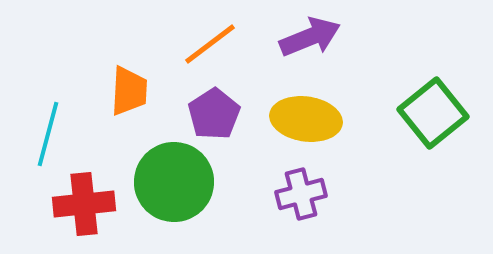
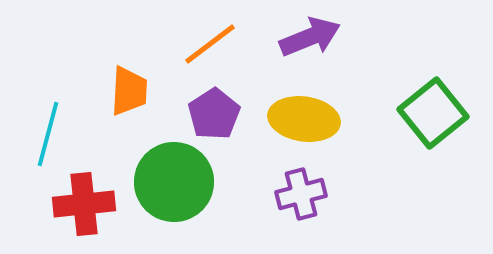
yellow ellipse: moved 2 px left
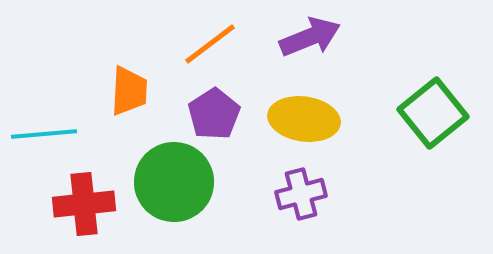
cyan line: moved 4 px left; rotated 70 degrees clockwise
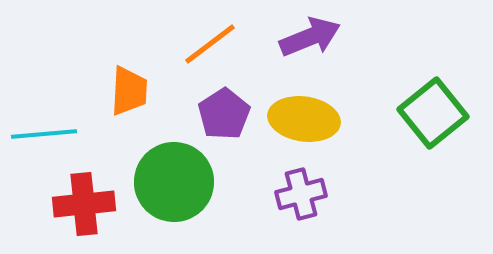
purple pentagon: moved 10 px right
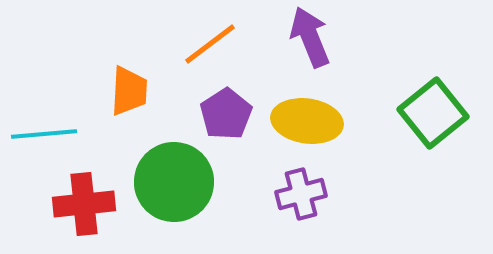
purple arrow: rotated 90 degrees counterclockwise
purple pentagon: moved 2 px right
yellow ellipse: moved 3 px right, 2 px down
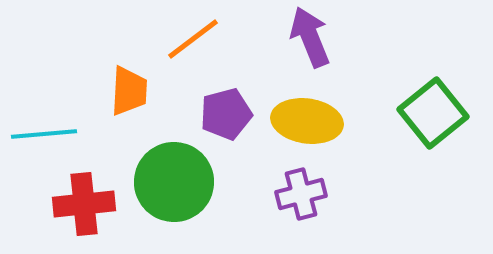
orange line: moved 17 px left, 5 px up
purple pentagon: rotated 18 degrees clockwise
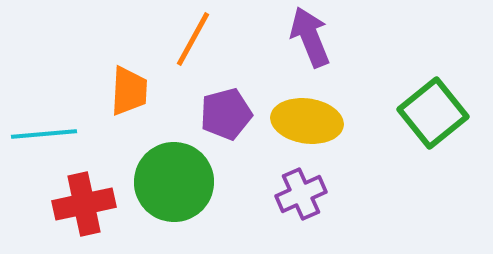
orange line: rotated 24 degrees counterclockwise
purple cross: rotated 9 degrees counterclockwise
red cross: rotated 6 degrees counterclockwise
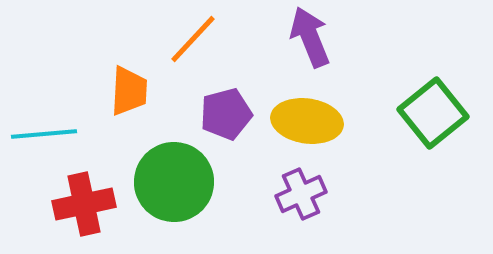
orange line: rotated 14 degrees clockwise
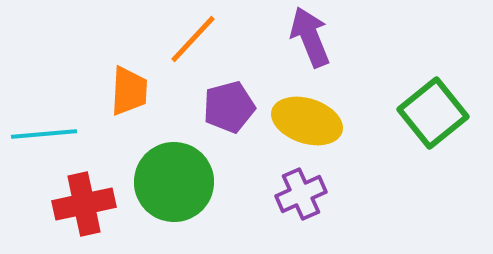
purple pentagon: moved 3 px right, 7 px up
yellow ellipse: rotated 10 degrees clockwise
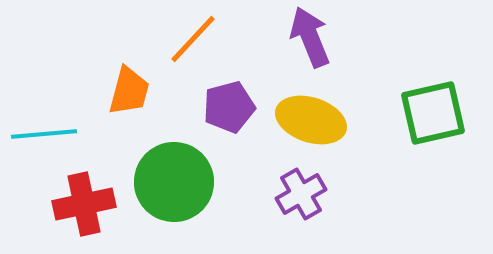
orange trapezoid: rotated 12 degrees clockwise
green square: rotated 26 degrees clockwise
yellow ellipse: moved 4 px right, 1 px up
purple cross: rotated 6 degrees counterclockwise
